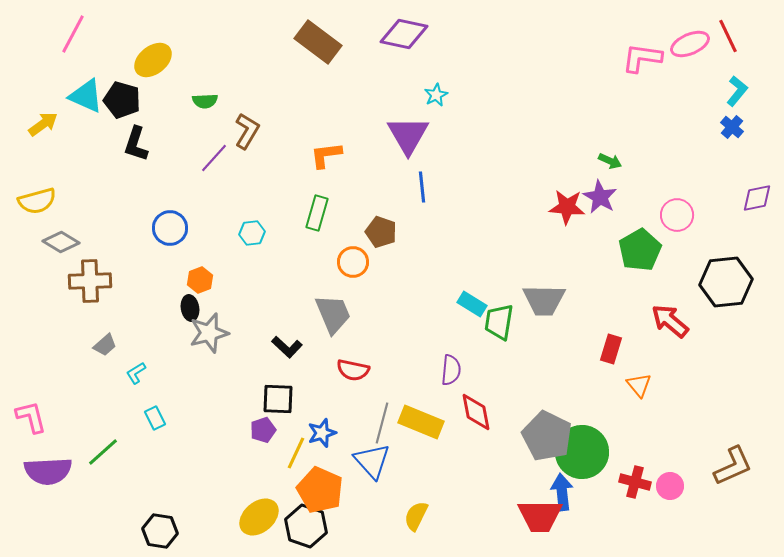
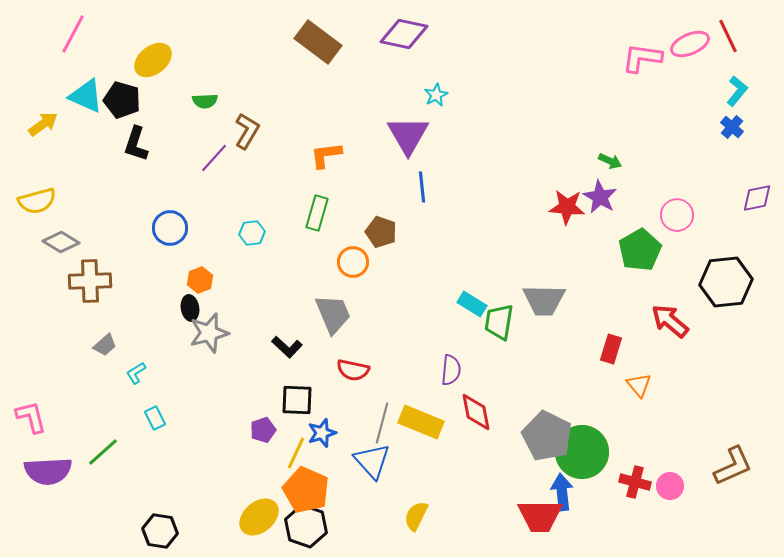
black square at (278, 399): moved 19 px right, 1 px down
orange pentagon at (320, 490): moved 14 px left
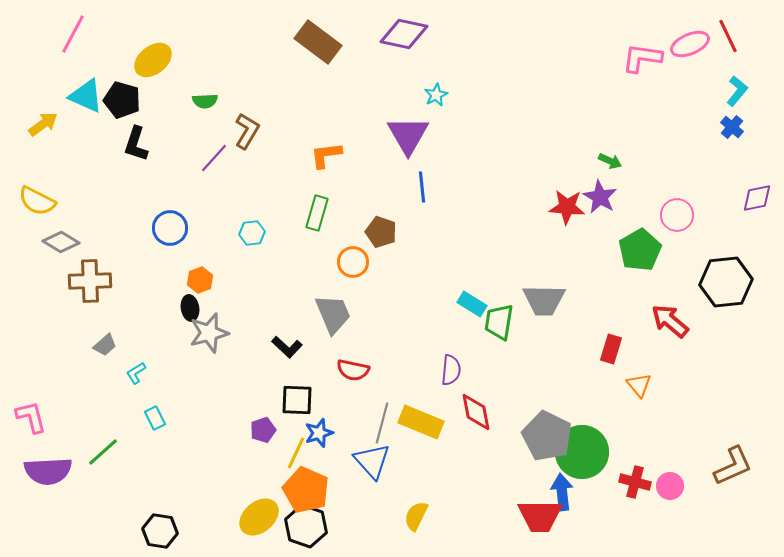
yellow semicircle at (37, 201): rotated 42 degrees clockwise
blue star at (322, 433): moved 3 px left
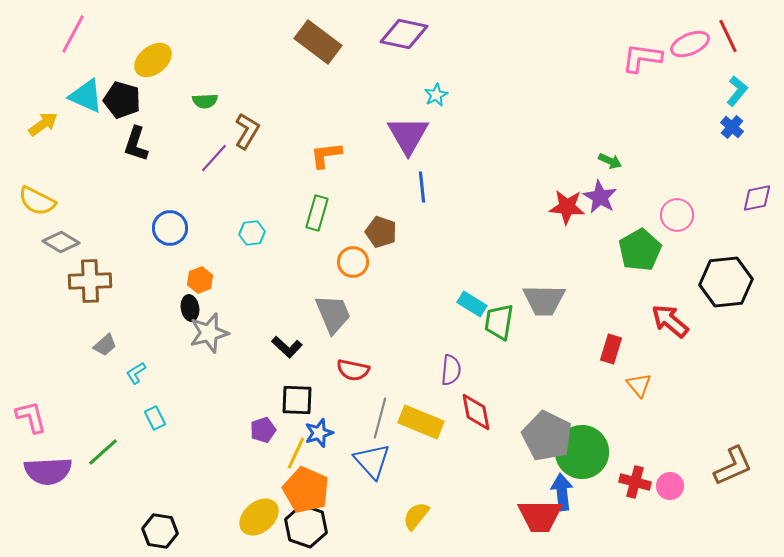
gray line at (382, 423): moved 2 px left, 5 px up
yellow semicircle at (416, 516): rotated 12 degrees clockwise
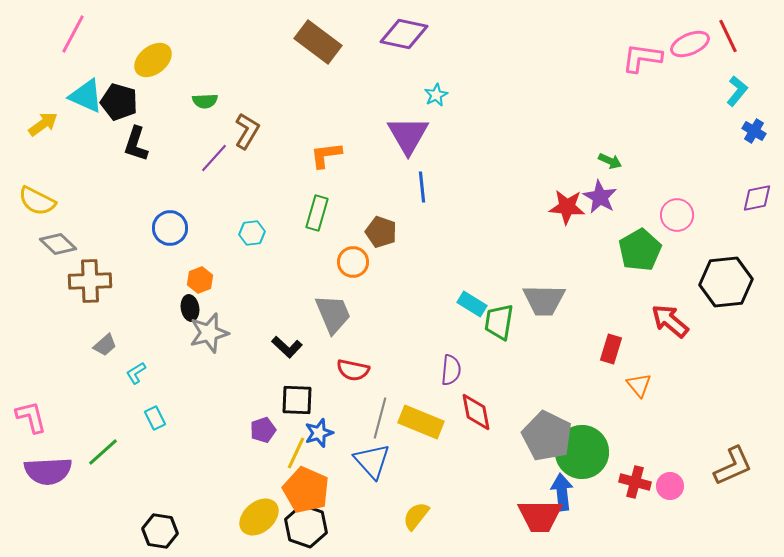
black pentagon at (122, 100): moved 3 px left, 2 px down
blue cross at (732, 127): moved 22 px right, 4 px down; rotated 10 degrees counterclockwise
gray diamond at (61, 242): moved 3 px left, 2 px down; rotated 12 degrees clockwise
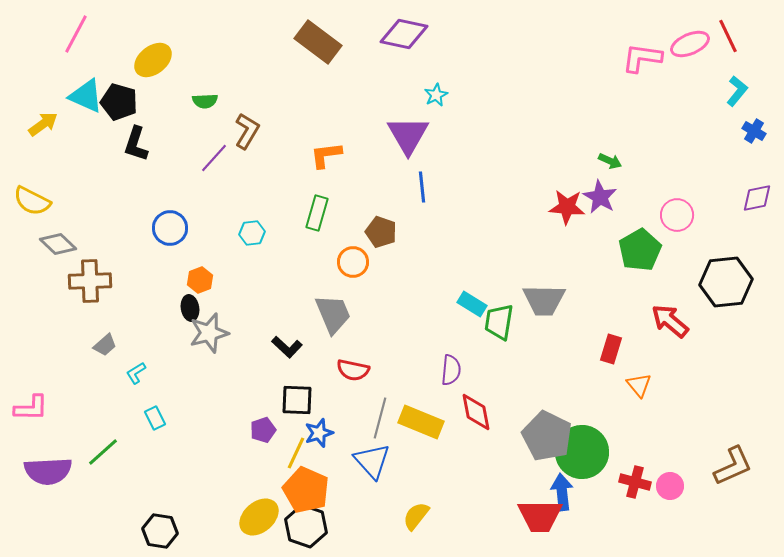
pink line at (73, 34): moved 3 px right
yellow semicircle at (37, 201): moved 5 px left
pink L-shape at (31, 417): moved 9 px up; rotated 105 degrees clockwise
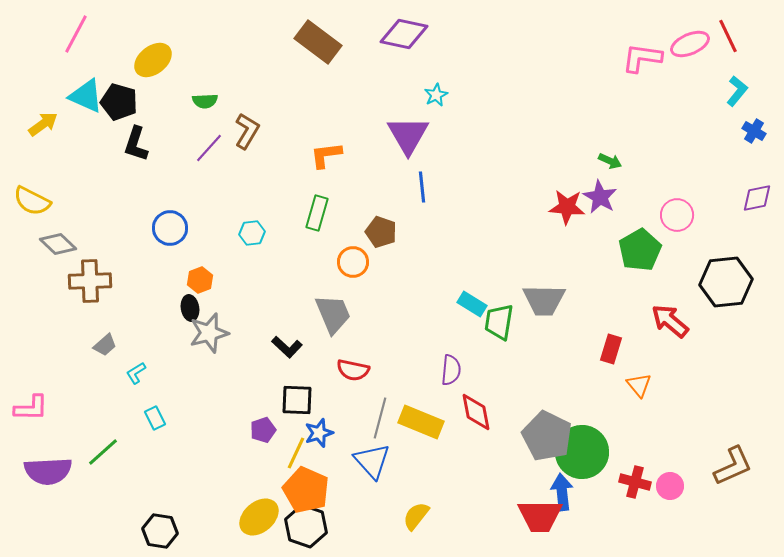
purple line at (214, 158): moved 5 px left, 10 px up
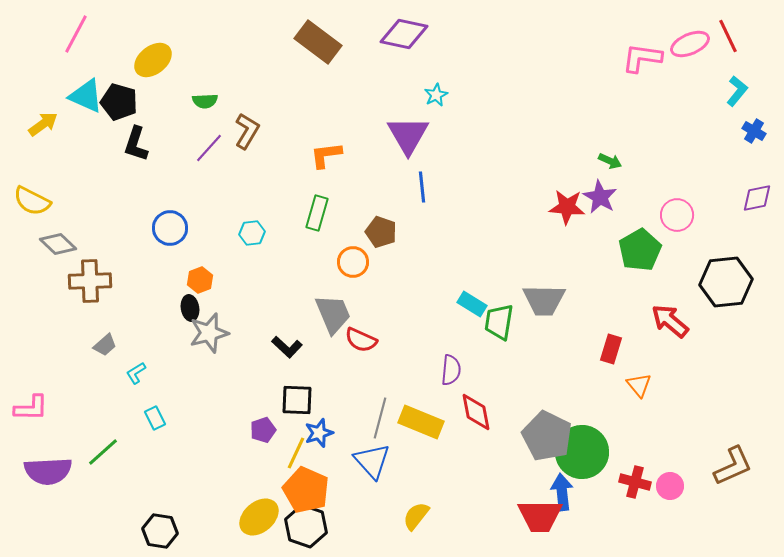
red semicircle at (353, 370): moved 8 px right, 30 px up; rotated 12 degrees clockwise
